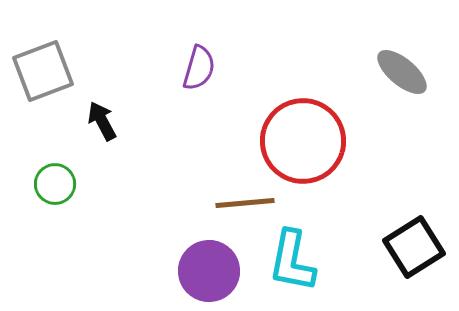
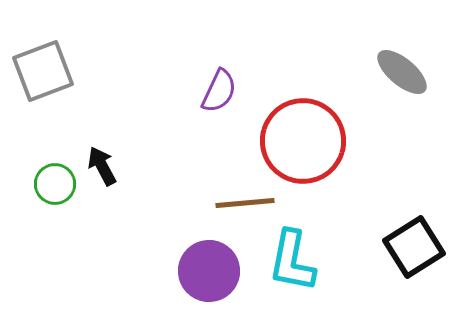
purple semicircle: moved 20 px right, 23 px down; rotated 9 degrees clockwise
black arrow: moved 45 px down
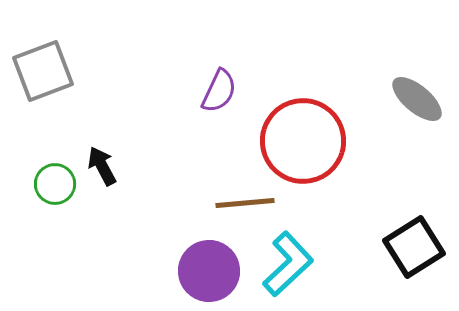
gray ellipse: moved 15 px right, 27 px down
cyan L-shape: moved 4 px left, 3 px down; rotated 144 degrees counterclockwise
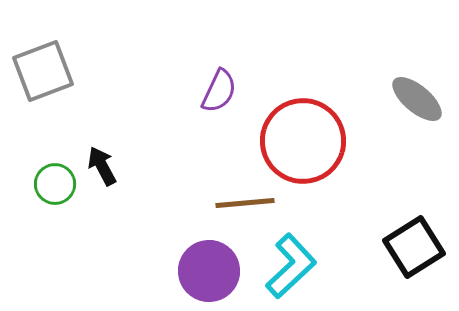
cyan L-shape: moved 3 px right, 2 px down
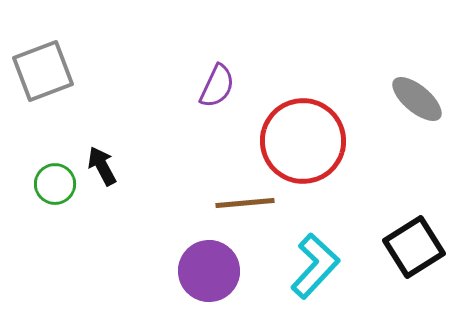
purple semicircle: moved 2 px left, 5 px up
cyan L-shape: moved 24 px right; rotated 4 degrees counterclockwise
